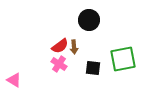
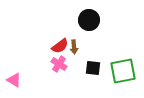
green square: moved 12 px down
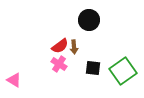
green square: rotated 24 degrees counterclockwise
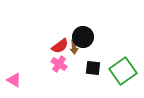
black circle: moved 6 px left, 17 px down
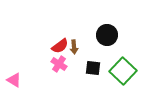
black circle: moved 24 px right, 2 px up
green square: rotated 12 degrees counterclockwise
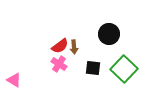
black circle: moved 2 px right, 1 px up
green square: moved 1 px right, 2 px up
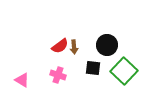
black circle: moved 2 px left, 11 px down
pink cross: moved 1 px left, 11 px down; rotated 14 degrees counterclockwise
green square: moved 2 px down
pink triangle: moved 8 px right
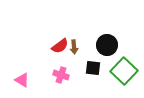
pink cross: moved 3 px right
